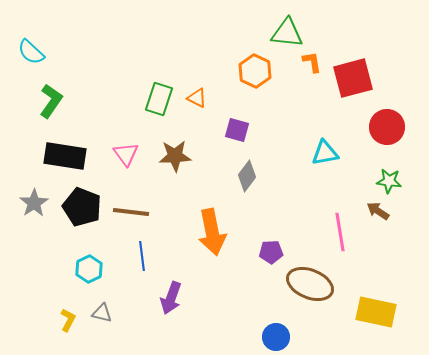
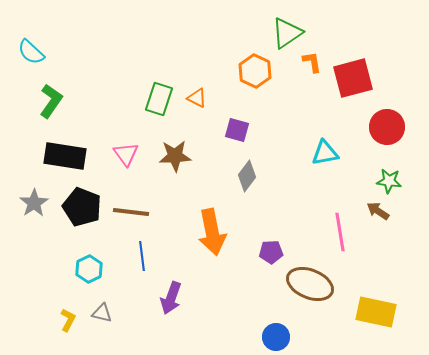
green triangle: rotated 40 degrees counterclockwise
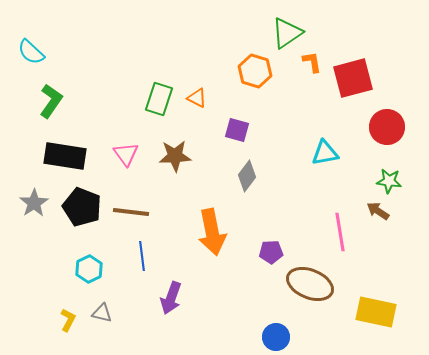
orange hexagon: rotated 8 degrees counterclockwise
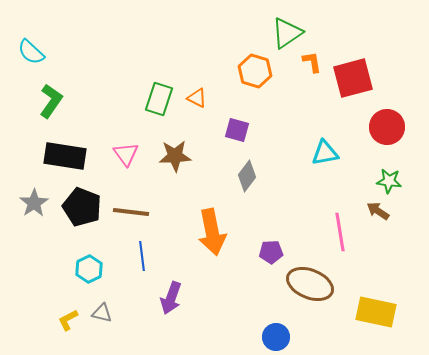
yellow L-shape: rotated 145 degrees counterclockwise
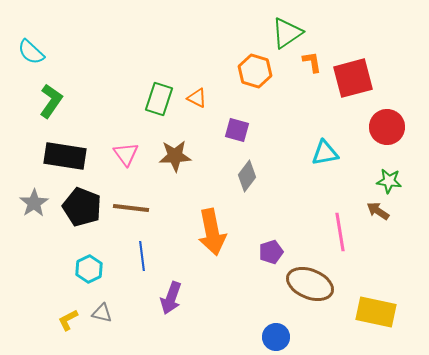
brown line: moved 4 px up
purple pentagon: rotated 15 degrees counterclockwise
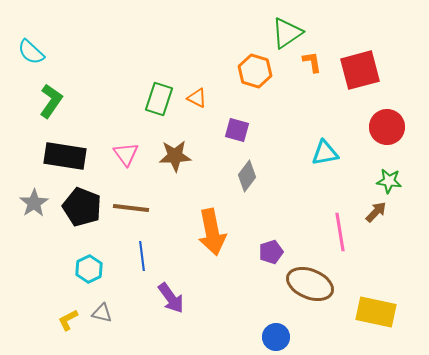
red square: moved 7 px right, 8 px up
brown arrow: moved 2 px left, 1 px down; rotated 100 degrees clockwise
purple arrow: rotated 56 degrees counterclockwise
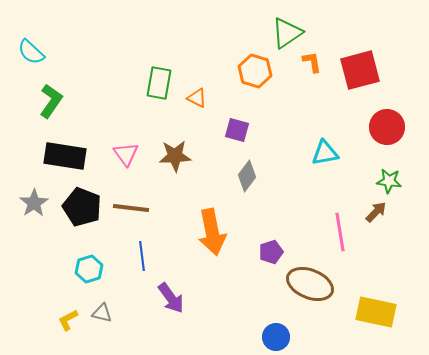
green rectangle: moved 16 px up; rotated 8 degrees counterclockwise
cyan hexagon: rotated 8 degrees clockwise
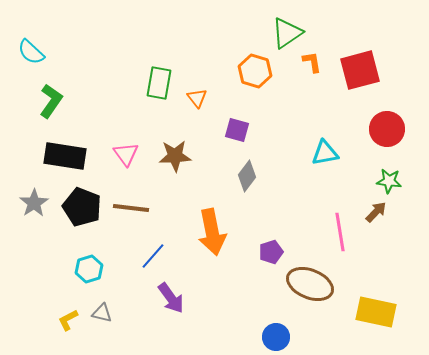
orange triangle: rotated 25 degrees clockwise
red circle: moved 2 px down
blue line: moved 11 px right; rotated 48 degrees clockwise
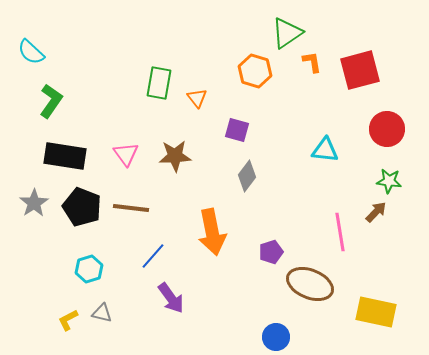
cyan triangle: moved 3 px up; rotated 16 degrees clockwise
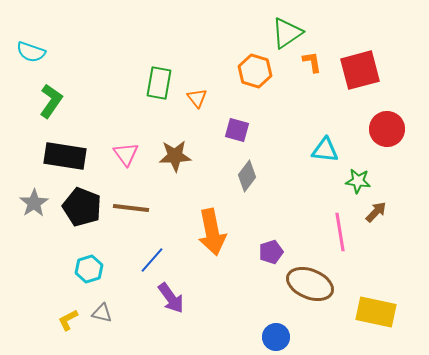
cyan semicircle: rotated 24 degrees counterclockwise
green star: moved 31 px left
blue line: moved 1 px left, 4 px down
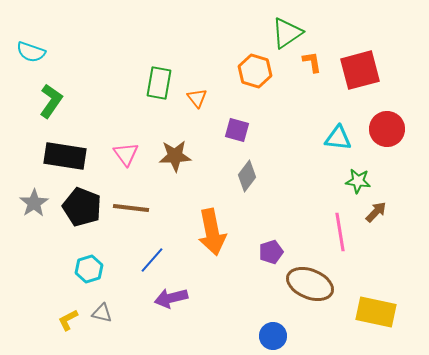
cyan triangle: moved 13 px right, 12 px up
purple arrow: rotated 112 degrees clockwise
blue circle: moved 3 px left, 1 px up
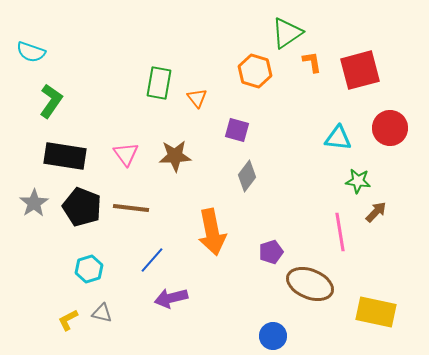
red circle: moved 3 px right, 1 px up
